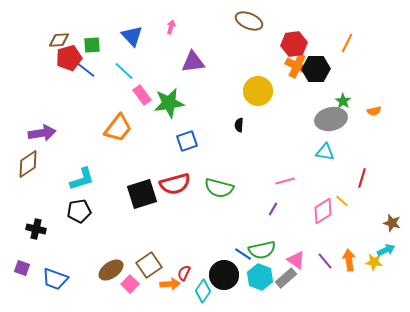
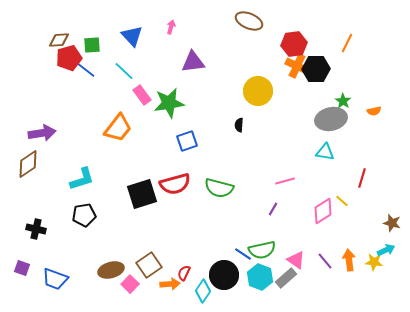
black pentagon at (79, 211): moved 5 px right, 4 px down
brown ellipse at (111, 270): rotated 20 degrees clockwise
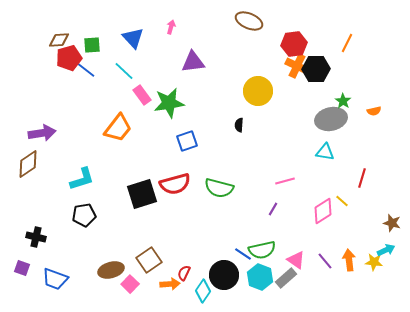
blue triangle at (132, 36): moved 1 px right, 2 px down
black cross at (36, 229): moved 8 px down
brown square at (149, 265): moved 5 px up
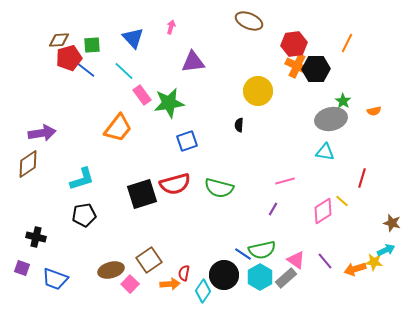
orange arrow at (349, 260): moved 6 px right, 9 px down; rotated 100 degrees counterclockwise
red semicircle at (184, 273): rotated 14 degrees counterclockwise
cyan hexagon at (260, 277): rotated 10 degrees clockwise
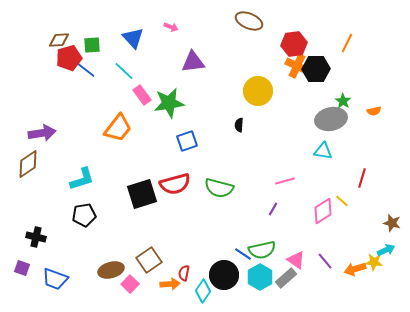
pink arrow at (171, 27): rotated 96 degrees clockwise
cyan triangle at (325, 152): moved 2 px left, 1 px up
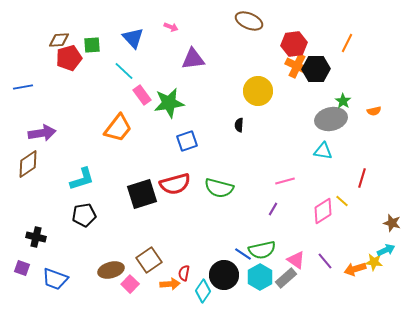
purple triangle at (193, 62): moved 3 px up
blue line at (86, 70): moved 63 px left, 17 px down; rotated 48 degrees counterclockwise
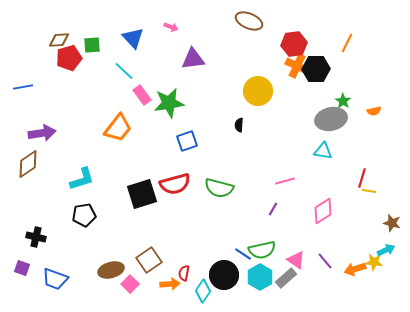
yellow line at (342, 201): moved 27 px right, 10 px up; rotated 32 degrees counterclockwise
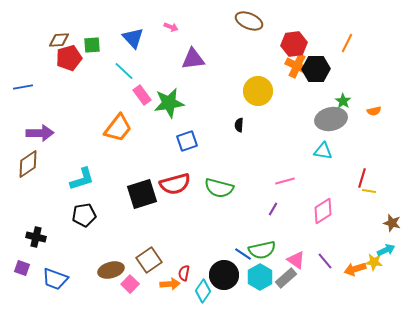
purple arrow at (42, 133): moved 2 px left; rotated 8 degrees clockwise
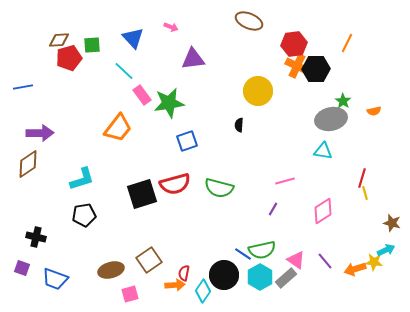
yellow line at (369, 191): moved 4 px left, 2 px down; rotated 64 degrees clockwise
pink square at (130, 284): moved 10 px down; rotated 30 degrees clockwise
orange arrow at (170, 284): moved 5 px right, 1 px down
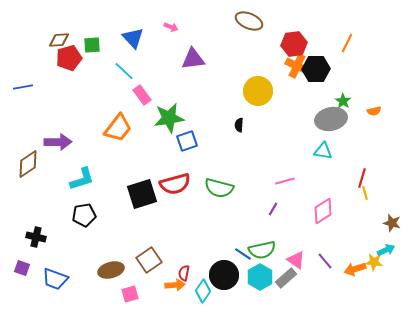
green star at (169, 103): moved 15 px down
purple arrow at (40, 133): moved 18 px right, 9 px down
